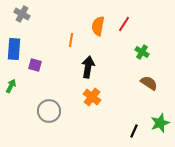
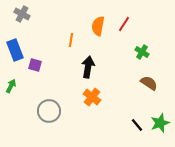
blue rectangle: moved 1 px right, 1 px down; rotated 25 degrees counterclockwise
black line: moved 3 px right, 6 px up; rotated 64 degrees counterclockwise
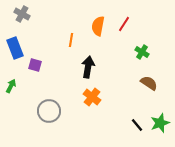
blue rectangle: moved 2 px up
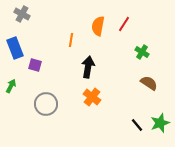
gray circle: moved 3 px left, 7 px up
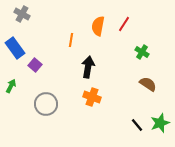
blue rectangle: rotated 15 degrees counterclockwise
purple square: rotated 24 degrees clockwise
brown semicircle: moved 1 px left, 1 px down
orange cross: rotated 18 degrees counterclockwise
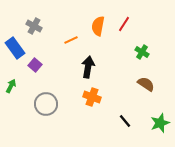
gray cross: moved 12 px right, 12 px down
orange line: rotated 56 degrees clockwise
brown semicircle: moved 2 px left
black line: moved 12 px left, 4 px up
